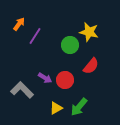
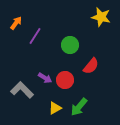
orange arrow: moved 3 px left, 1 px up
yellow star: moved 12 px right, 15 px up
yellow triangle: moved 1 px left
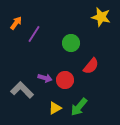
purple line: moved 1 px left, 2 px up
green circle: moved 1 px right, 2 px up
purple arrow: rotated 16 degrees counterclockwise
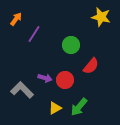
orange arrow: moved 4 px up
green circle: moved 2 px down
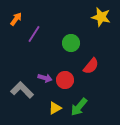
green circle: moved 2 px up
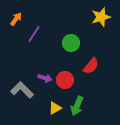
yellow star: rotated 30 degrees counterclockwise
green arrow: moved 2 px left, 1 px up; rotated 18 degrees counterclockwise
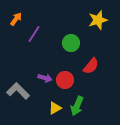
yellow star: moved 3 px left, 3 px down
gray L-shape: moved 4 px left, 1 px down
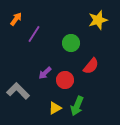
purple arrow: moved 5 px up; rotated 120 degrees clockwise
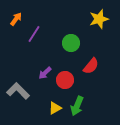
yellow star: moved 1 px right, 1 px up
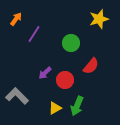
gray L-shape: moved 1 px left, 5 px down
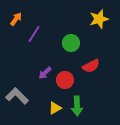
red semicircle: rotated 24 degrees clockwise
green arrow: rotated 24 degrees counterclockwise
